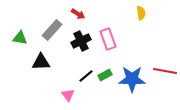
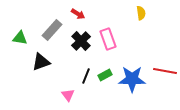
black cross: rotated 18 degrees counterclockwise
black triangle: rotated 18 degrees counterclockwise
black line: rotated 28 degrees counterclockwise
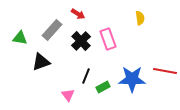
yellow semicircle: moved 1 px left, 5 px down
green rectangle: moved 2 px left, 12 px down
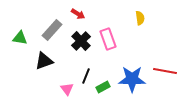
black triangle: moved 3 px right, 1 px up
pink triangle: moved 1 px left, 6 px up
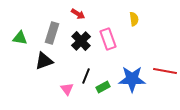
yellow semicircle: moved 6 px left, 1 px down
gray rectangle: moved 3 px down; rotated 25 degrees counterclockwise
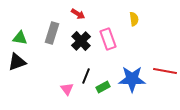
black triangle: moved 27 px left, 1 px down
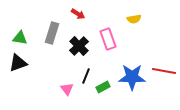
yellow semicircle: rotated 88 degrees clockwise
black cross: moved 2 px left, 5 px down
black triangle: moved 1 px right, 1 px down
red line: moved 1 px left
blue star: moved 2 px up
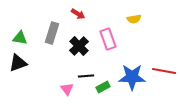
black line: rotated 63 degrees clockwise
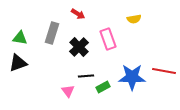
black cross: moved 1 px down
pink triangle: moved 1 px right, 2 px down
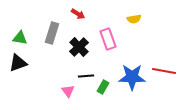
green rectangle: rotated 32 degrees counterclockwise
